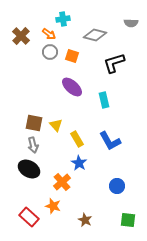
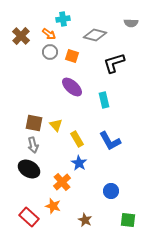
blue circle: moved 6 px left, 5 px down
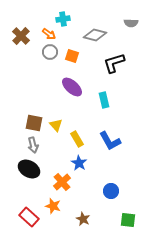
brown star: moved 2 px left, 1 px up
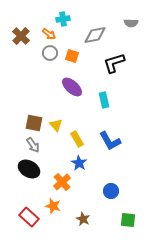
gray diamond: rotated 25 degrees counterclockwise
gray circle: moved 1 px down
gray arrow: rotated 21 degrees counterclockwise
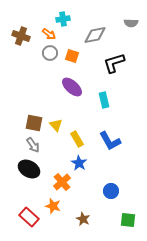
brown cross: rotated 24 degrees counterclockwise
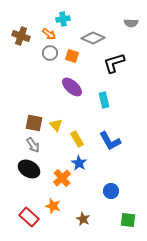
gray diamond: moved 2 px left, 3 px down; rotated 35 degrees clockwise
orange cross: moved 4 px up
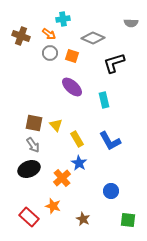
black ellipse: rotated 50 degrees counterclockwise
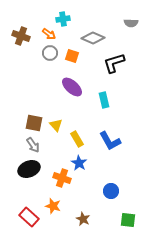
orange cross: rotated 30 degrees counterclockwise
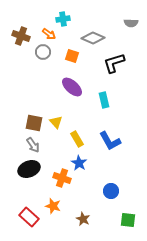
gray circle: moved 7 px left, 1 px up
yellow triangle: moved 3 px up
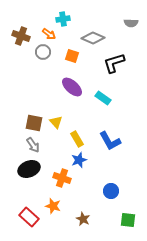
cyan rectangle: moved 1 px left, 2 px up; rotated 42 degrees counterclockwise
blue star: moved 3 px up; rotated 21 degrees clockwise
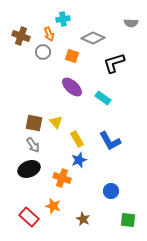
orange arrow: rotated 32 degrees clockwise
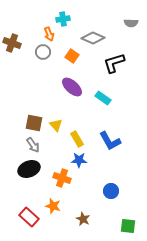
brown cross: moved 9 px left, 7 px down
orange square: rotated 16 degrees clockwise
yellow triangle: moved 3 px down
blue star: rotated 21 degrees clockwise
green square: moved 6 px down
